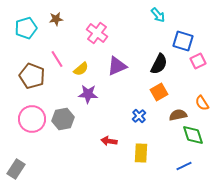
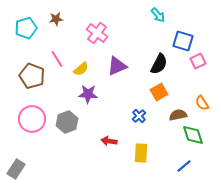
gray hexagon: moved 4 px right, 3 px down; rotated 10 degrees counterclockwise
blue line: rotated 14 degrees counterclockwise
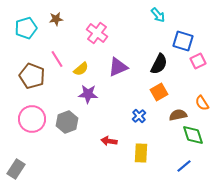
purple triangle: moved 1 px right, 1 px down
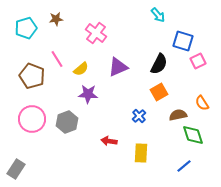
pink cross: moved 1 px left
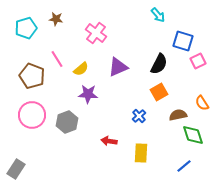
brown star: rotated 16 degrees clockwise
pink circle: moved 4 px up
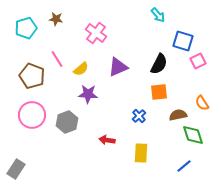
orange square: rotated 24 degrees clockwise
red arrow: moved 2 px left, 1 px up
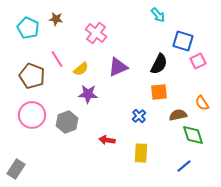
cyan pentagon: moved 2 px right; rotated 30 degrees counterclockwise
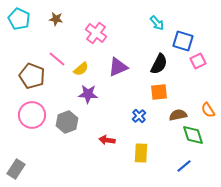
cyan arrow: moved 1 px left, 8 px down
cyan pentagon: moved 9 px left, 9 px up
pink line: rotated 18 degrees counterclockwise
orange semicircle: moved 6 px right, 7 px down
